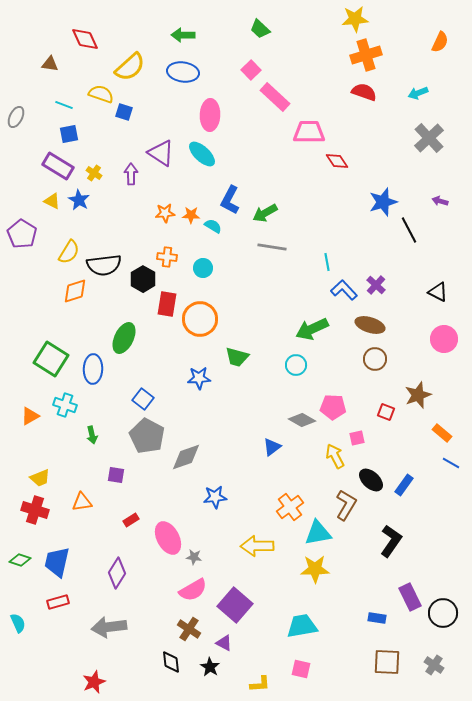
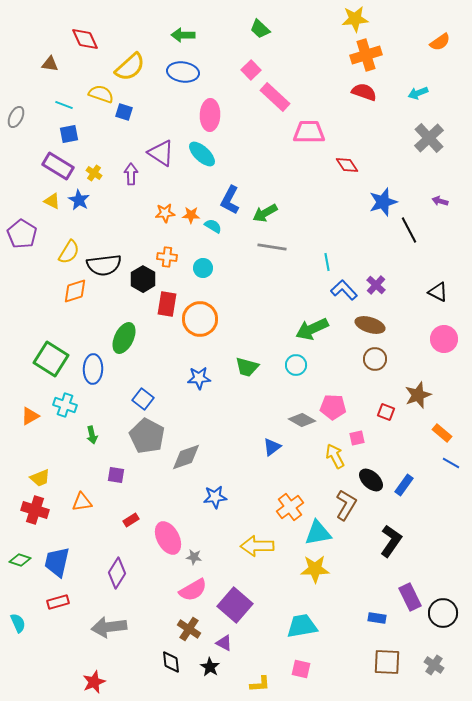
orange semicircle at (440, 42): rotated 30 degrees clockwise
red diamond at (337, 161): moved 10 px right, 4 px down
green trapezoid at (237, 357): moved 10 px right, 10 px down
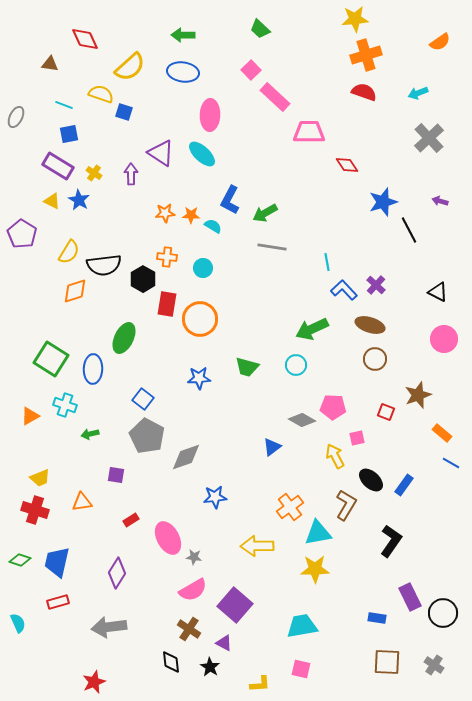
green arrow at (92, 435): moved 2 px left, 1 px up; rotated 90 degrees clockwise
